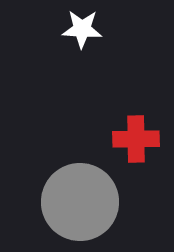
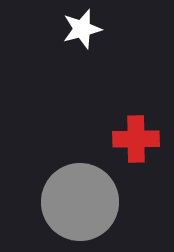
white star: rotated 18 degrees counterclockwise
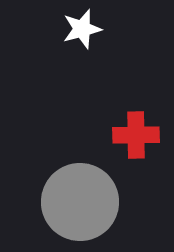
red cross: moved 4 px up
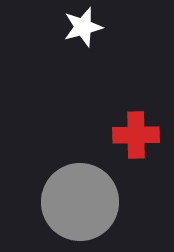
white star: moved 1 px right, 2 px up
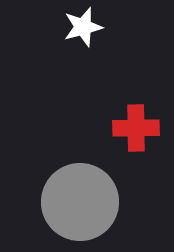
red cross: moved 7 px up
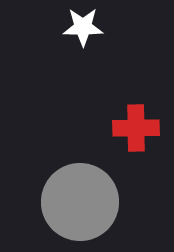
white star: rotated 15 degrees clockwise
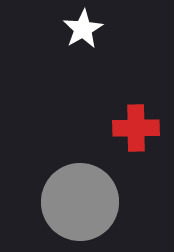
white star: moved 2 px down; rotated 30 degrees counterclockwise
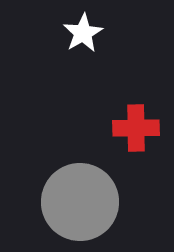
white star: moved 4 px down
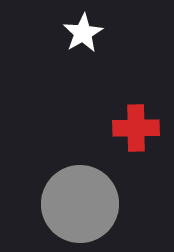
gray circle: moved 2 px down
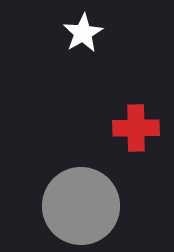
gray circle: moved 1 px right, 2 px down
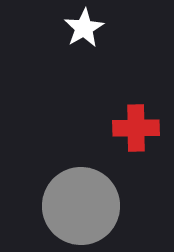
white star: moved 1 px right, 5 px up
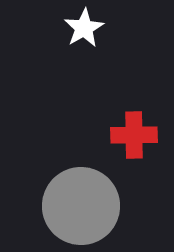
red cross: moved 2 px left, 7 px down
